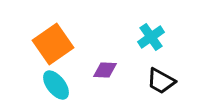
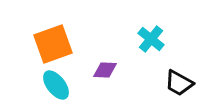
cyan cross: moved 2 px down; rotated 16 degrees counterclockwise
orange square: rotated 15 degrees clockwise
black trapezoid: moved 18 px right, 2 px down
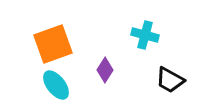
cyan cross: moved 6 px left, 4 px up; rotated 24 degrees counterclockwise
purple diamond: rotated 60 degrees counterclockwise
black trapezoid: moved 9 px left, 3 px up
